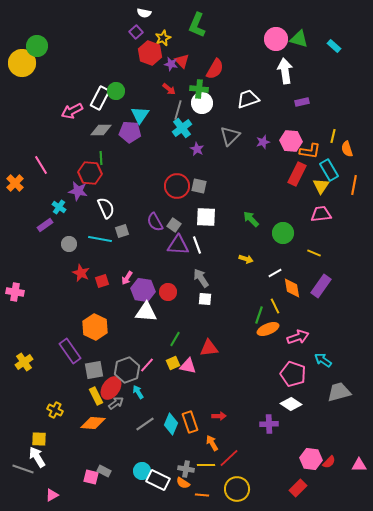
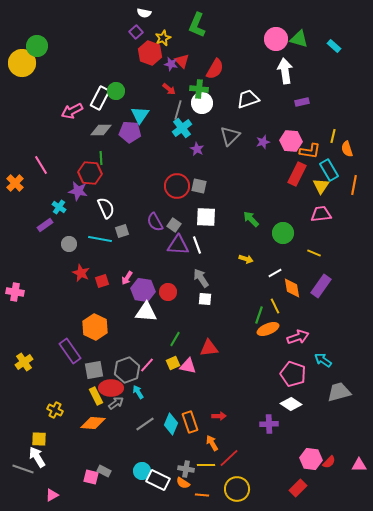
red ellipse at (111, 388): rotated 55 degrees clockwise
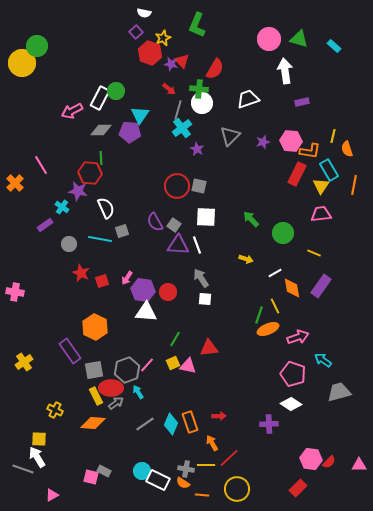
pink circle at (276, 39): moved 7 px left
cyan cross at (59, 207): moved 3 px right
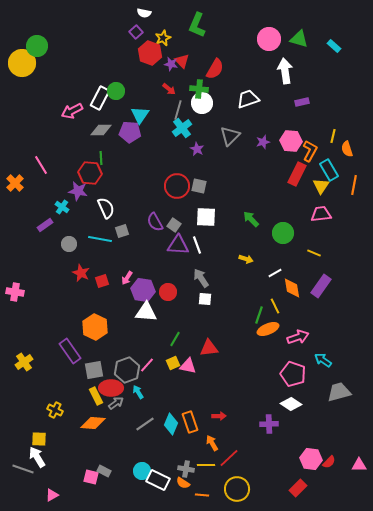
orange L-shape at (310, 151): rotated 70 degrees counterclockwise
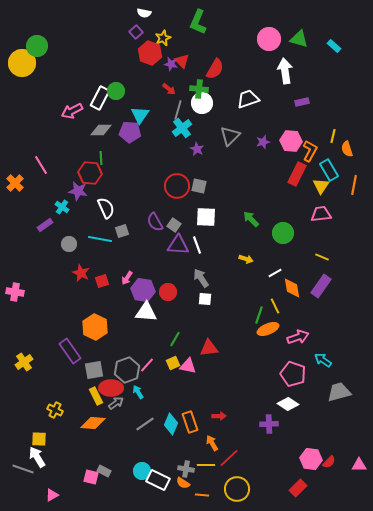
green L-shape at (197, 25): moved 1 px right, 3 px up
yellow line at (314, 253): moved 8 px right, 4 px down
white diamond at (291, 404): moved 3 px left
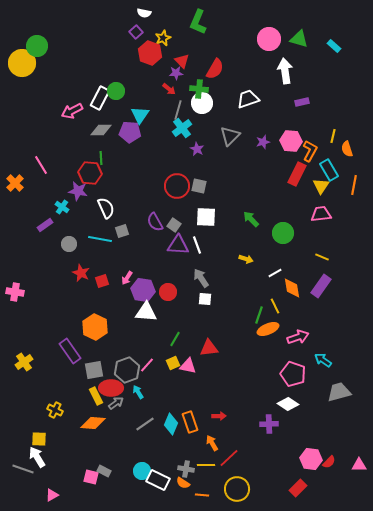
purple star at (171, 64): moved 5 px right, 9 px down; rotated 16 degrees counterclockwise
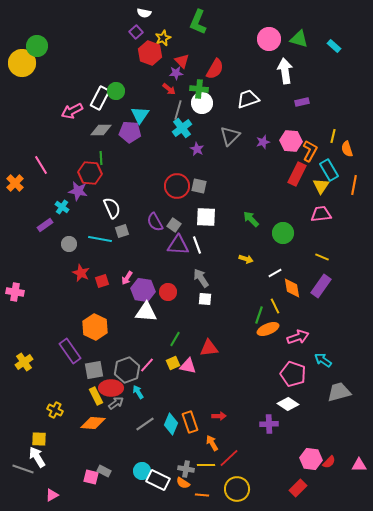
white semicircle at (106, 208): moved 6 px right
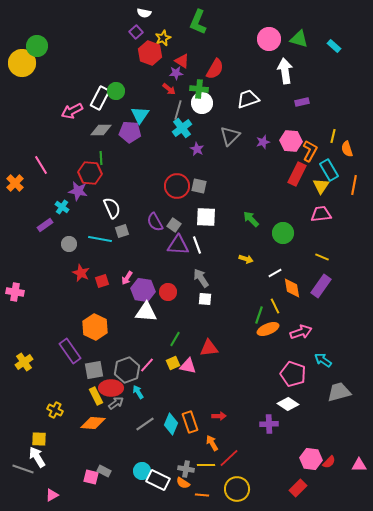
red triangle at (182, 61): rotated 14 degrees counterclockwise
pink arrow at (298, 337): moved 3 px right, 5 px up
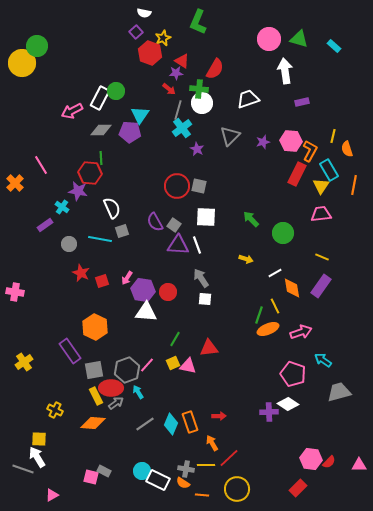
purple cross at (269, 424): moved 12 px up
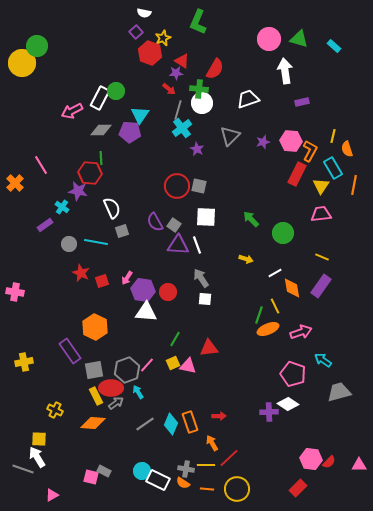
cyan rectangle at (329, 170): moved 4 px right, 2 px up
cyan line at (100, 239): moved 4 px left, 3 px down
yellow cross at (24, 362): rotated 24 degrees clockwise
orange line at (202, 495): moved 5 px right, 6 px up
